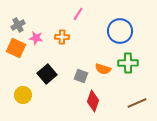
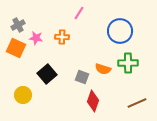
pink line: moved 1 px right, 1 px up
gray square: moved 1 px right, 1 px down
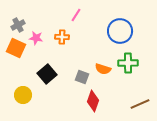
pink line: moved 3 px left, 2 px down
brown line: moved 3 px right, 1 px down
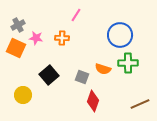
blue circle: moved 4 px down
orange cross: moved 1 px down
black square: moved 2 px right, 1 px down
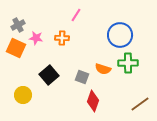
brown line: rotated 12 degrees counterclockwise
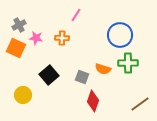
gray cross: moved 1 px right
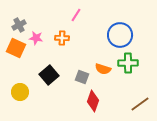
yellow circle: moved 3 px left, 3 px up
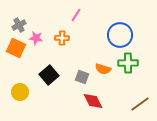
red diamond: rotated 45 degrees counterclockwise
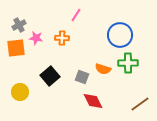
orange square: rotated 30 degrees counterclockwise
black square: moved 1 px right, 1 px down
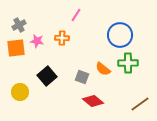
pink star: moved 1 px right, 3 px down
orange semicircle: rotated 21 degrees clockwise
black square: moved 3 px left
red diamond: rotated 25 degrees counterclockwise
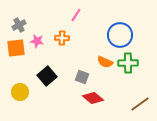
orange semicircle: moved 2 px right, 7 px up; rotated 14 degrees counterclockwise
red diamond: moved 3 px up
